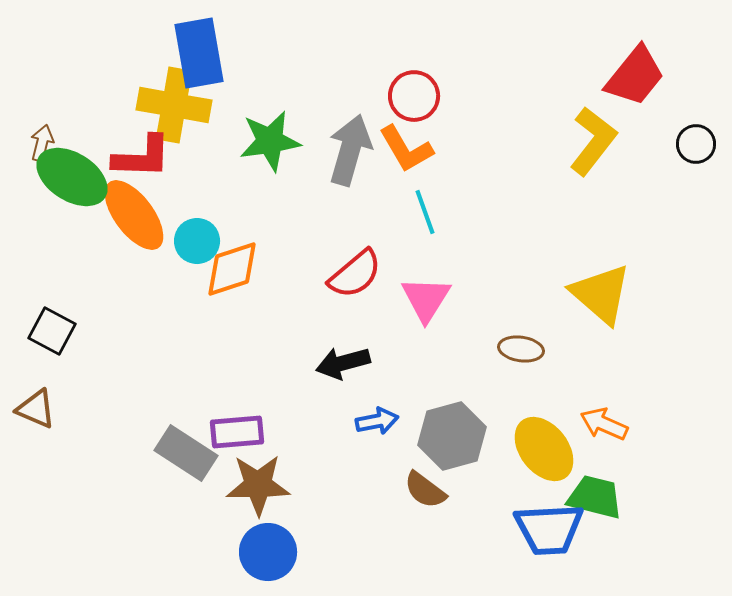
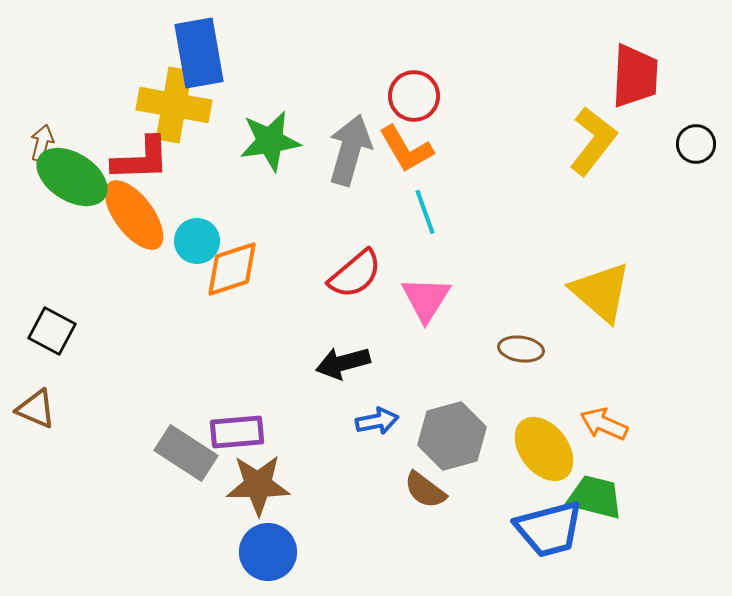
red trapezoid: rotated 36 degrees counterclockwise
red L-shape: moved 1 px left, 2 px down; rotated 4 degrees counterclockwise
yellow triangle: moved 2 px up
blue trapezoid: rotated 12 degrees counterclockwise
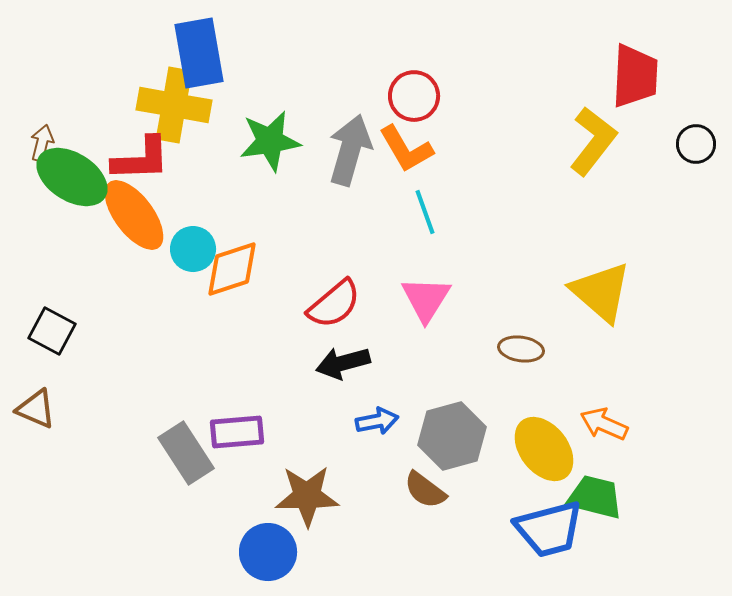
cyan circle: moved 4 px left, 8 px down
red semicircle: moved 21 px left, 30 px down
gray rectangle: rotated 24 degrees clockwise
brown star: moved 49 px right, 11 px down
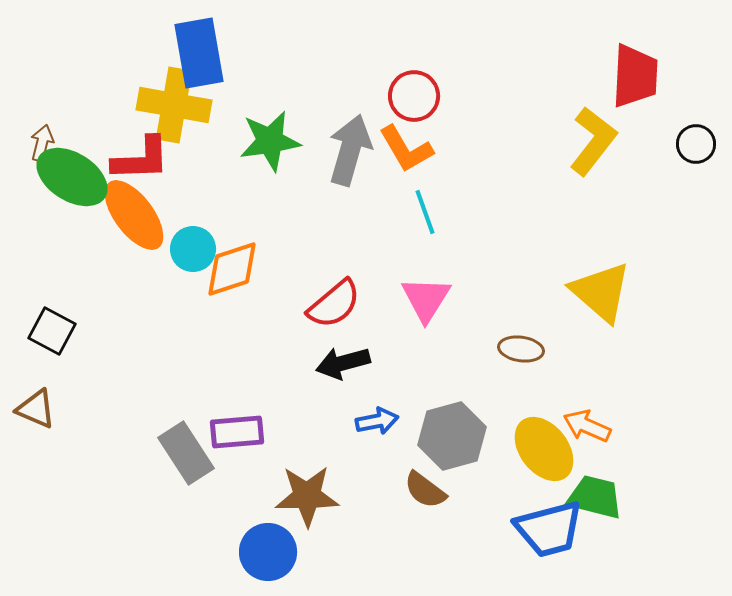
orange arrow: moved 17 px left, 2 px down
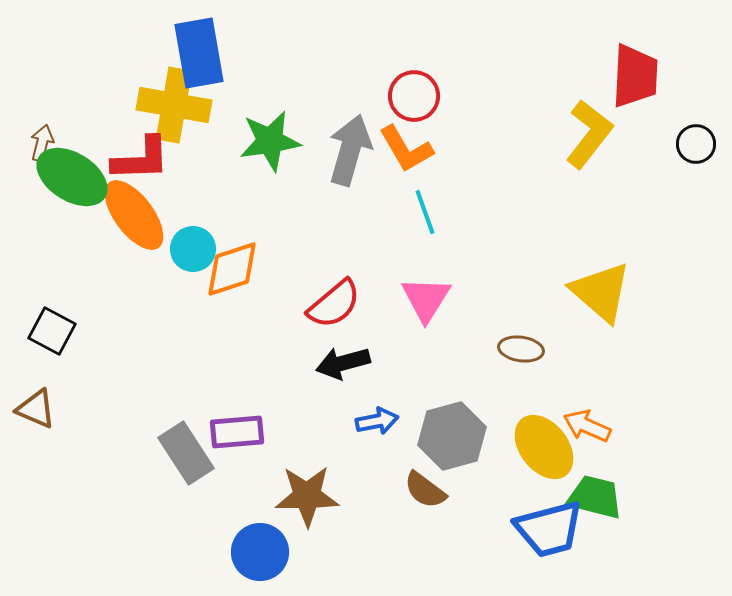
yellow L-shape: moved 4 px left, 7 px up
yellow ellipse: moved 2 px up
blue circle: moved 8 px left
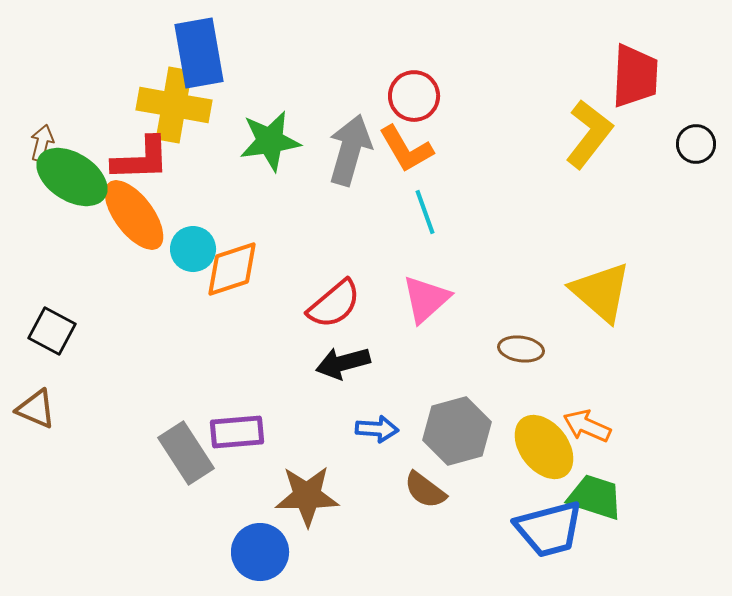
pink triangle: rotated 16 degrees clockwise
blue arrow: moved 8 px down; rotated 15 degrees clockwise
gray hexagon: moved 5 px right, 5 px up
green trapezoid: rotated 4 degrees clockwise
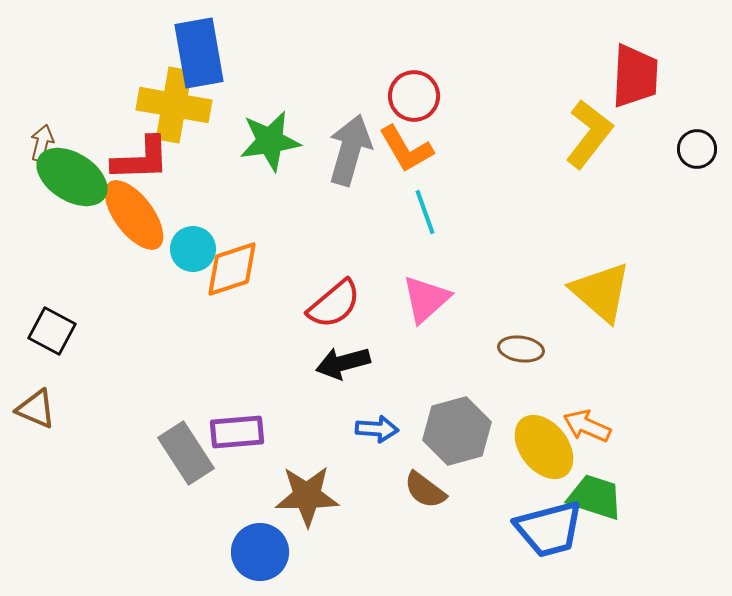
black circle: moved 1 px right, 5 px down
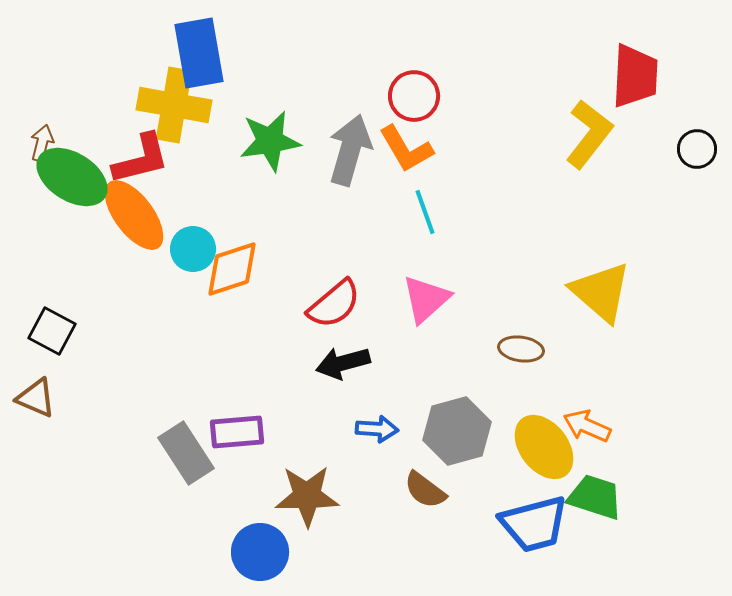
red L-shape: rotated 12 degrees counterclockwise
brown triangle: moved 11 px up
blue trapezoid: moved 15 px left, 5 px up
